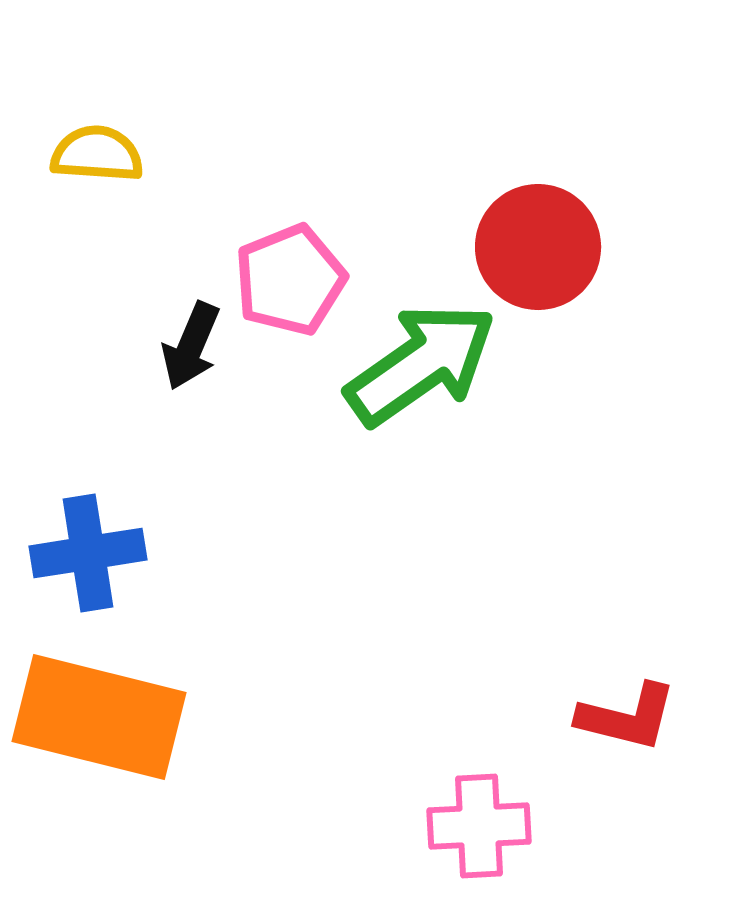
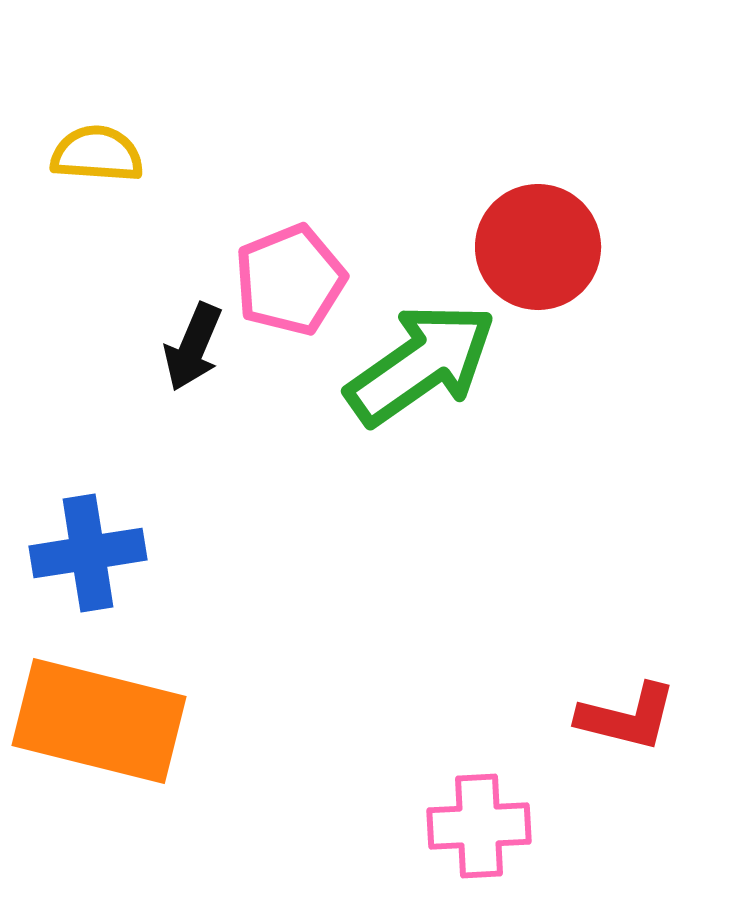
black arrow: moved 2 px right, 1 px down
orange rectangle: moved 4 px down
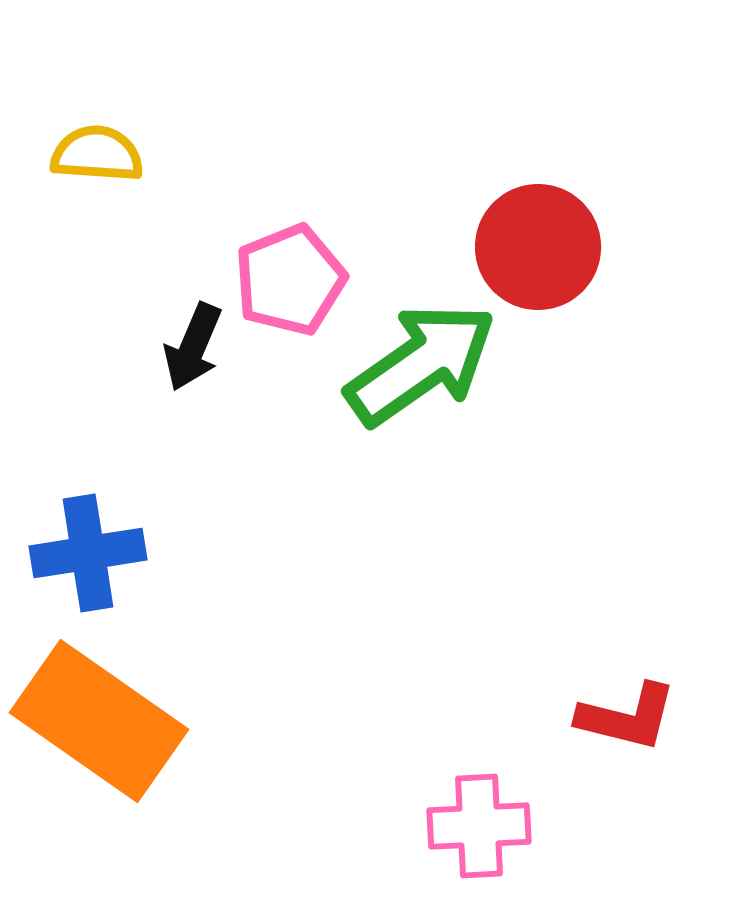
orange rectangle: rotated 21 degrees clockwise
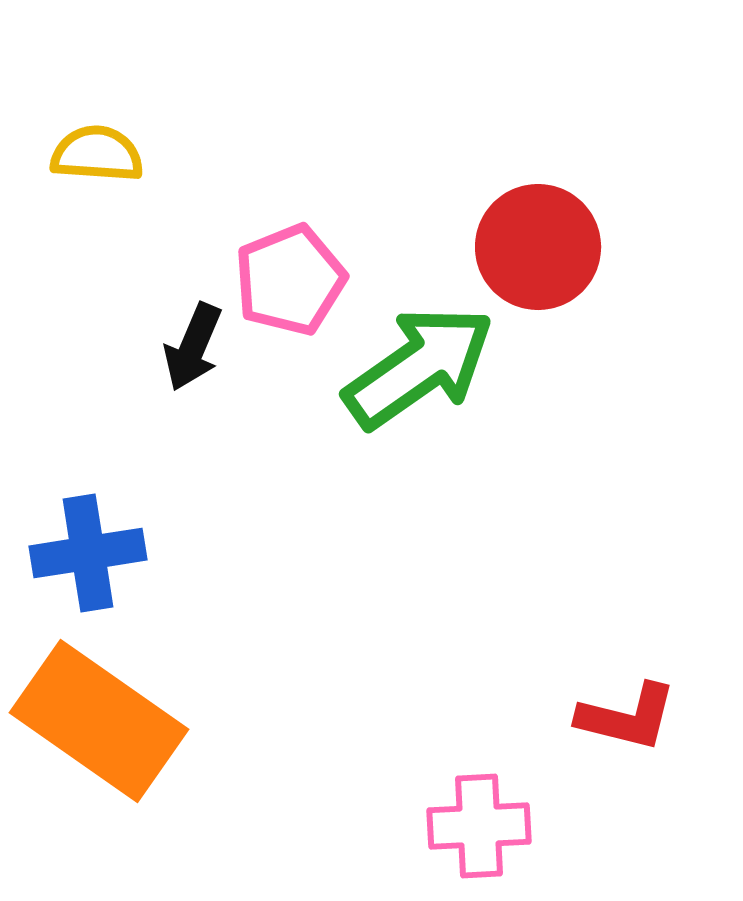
green arrow: moved 2 px left, 3 px down
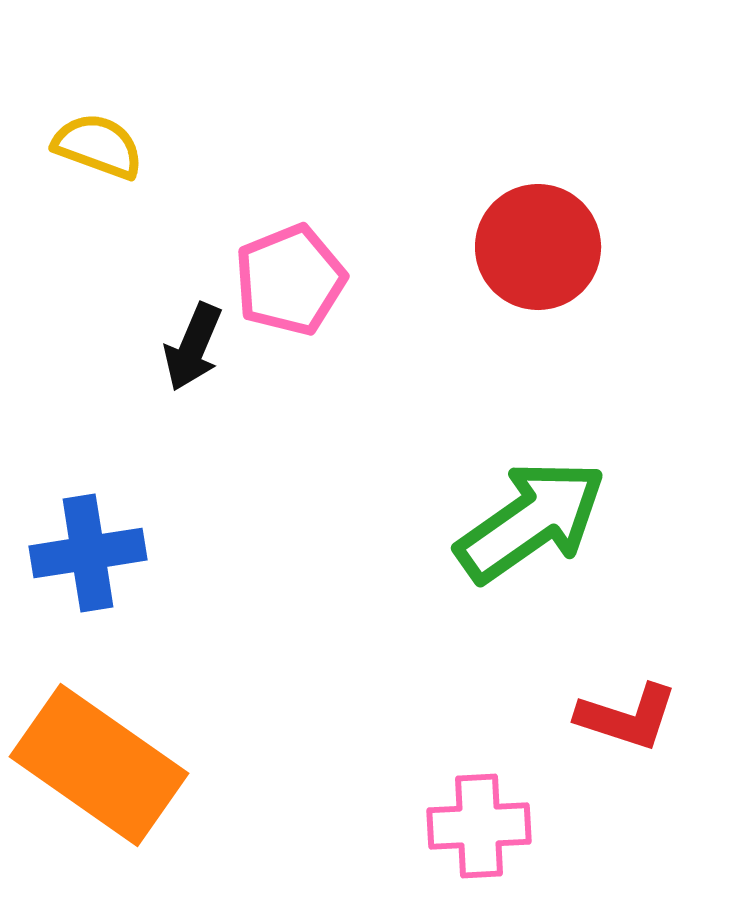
yellow semicircle: moved 1 px right, 8 px up; rotated 16 degrees clockwise
green arrow: moved 112 px right, 154 px down
red L-shape: rotated 4 degrees clockwise
orange rectangle: moved 44 px down
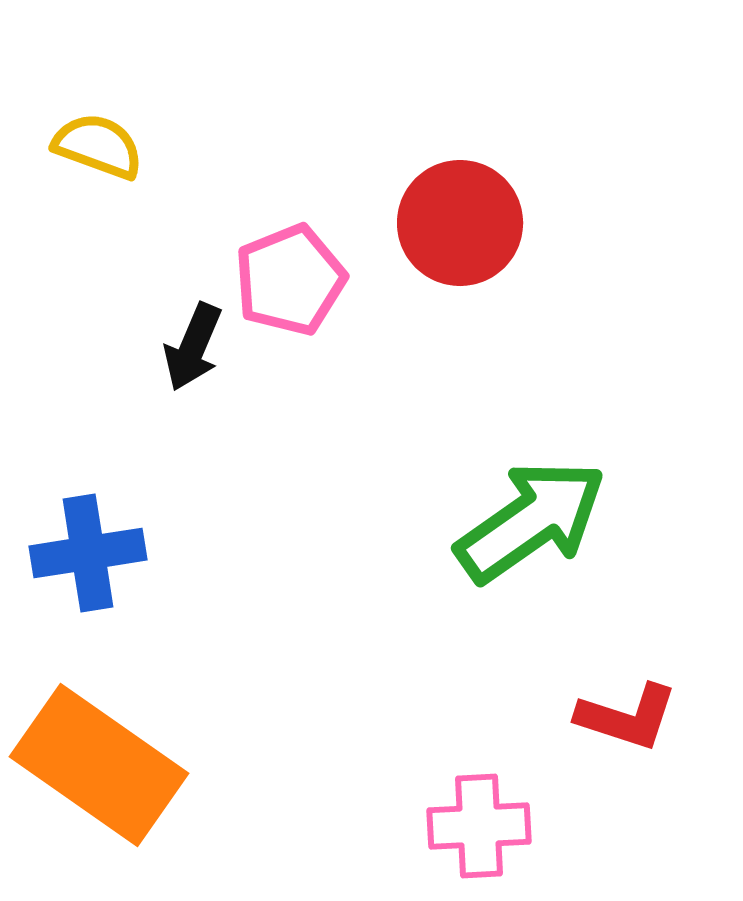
red circle: moved 78 px left, 24 px up
